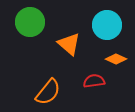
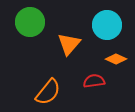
orange triangle: rotated 30 degrees clockwise
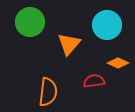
orange diamond: moved 2 px right, 4 px down
orange semicircle: rotated 32 degrees counterclockwise
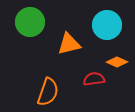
orange triangle: rotated 35 degrees clockwise
orange diamond: moved 1 px left, 1 px up
red semicircle: moved 2 px up
orange semicircle: rotated 12 degrees clockwise
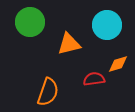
orange diamond: moved 1 px right, 2 px down; rotated 40 degrees counterclockwise
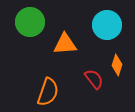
orange triangle: moved 4 px left; rotated 10 degrees clockwise
orange diamond: moved 1 px left, 1 px down; rotated 55 degrees counterclockwise
red semicircle: rotated 60 degrees clockwise
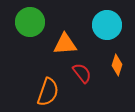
red semicircle: moved 12 px left, 6 px up
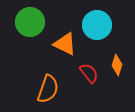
cyan circle: moved 10 px left
orange triangle: rotated 30 degrees clockwise
red semicircle: moved 7 px right
orange semicircle: moved 3 px up
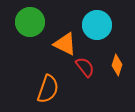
red semicircle: moved 4 px left, 6 px up
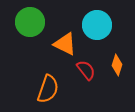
red semicircle: moved 1 px right, 3 px down
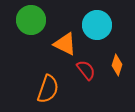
green circle: moved 1 px right, 2 px up
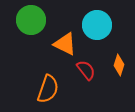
orange diamond: moved 2 px right
